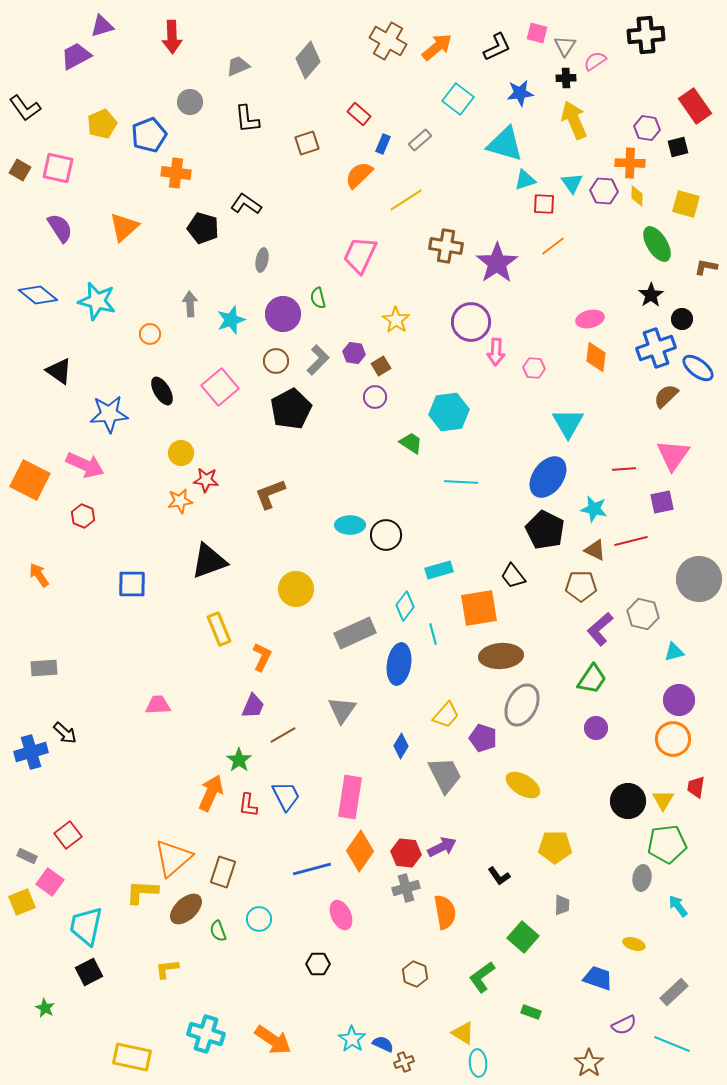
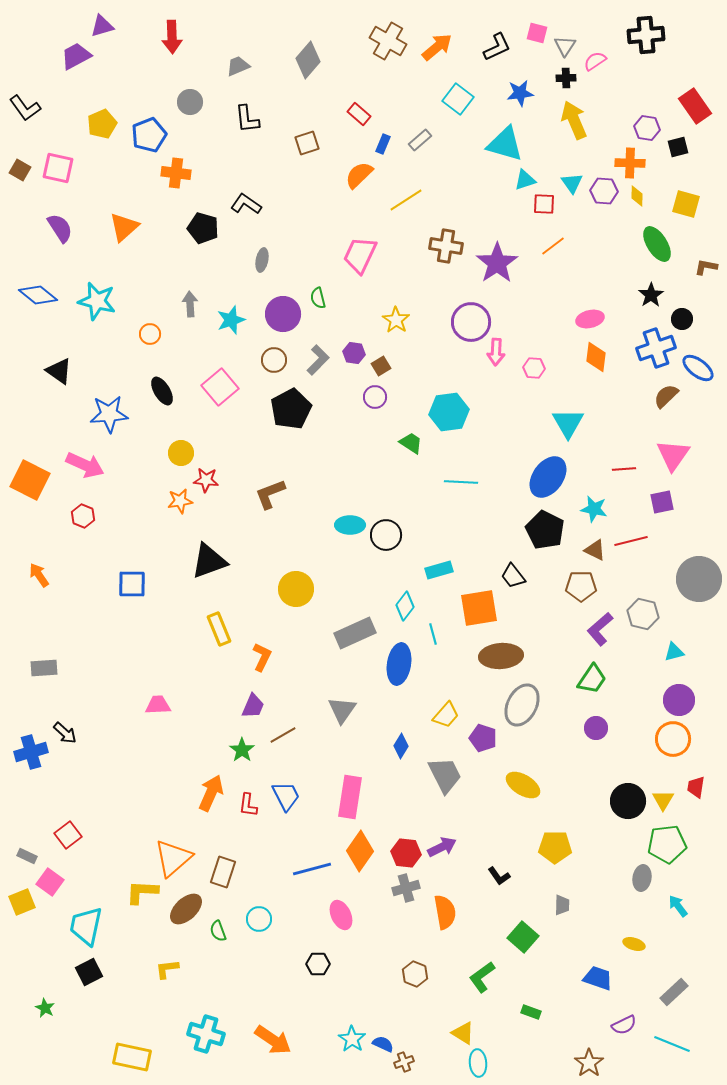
brown circle at (276, 361): moved 2 px left, 1 px up
green star at (239, 760): moved 3 px right, 10 px up
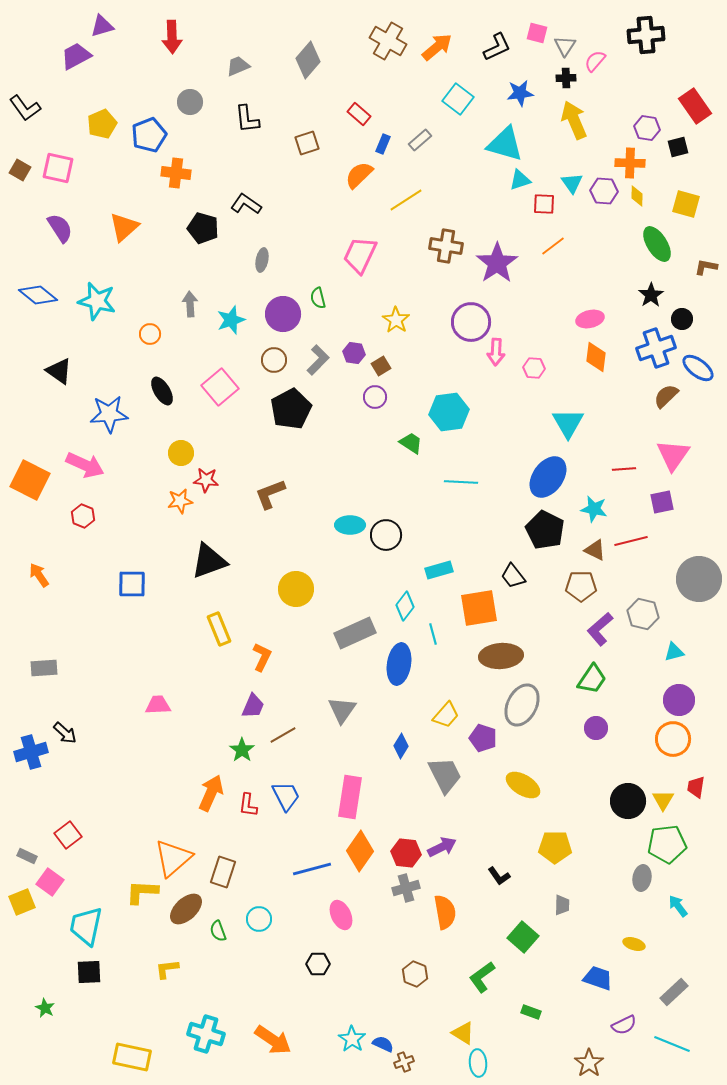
pink semicircle at (595, 61): rotated 15 degrees counterclockwise
cyan triangle at (525, 180): moved 5 px left
black square at (89, 972): rotated 24 degrees clockwise
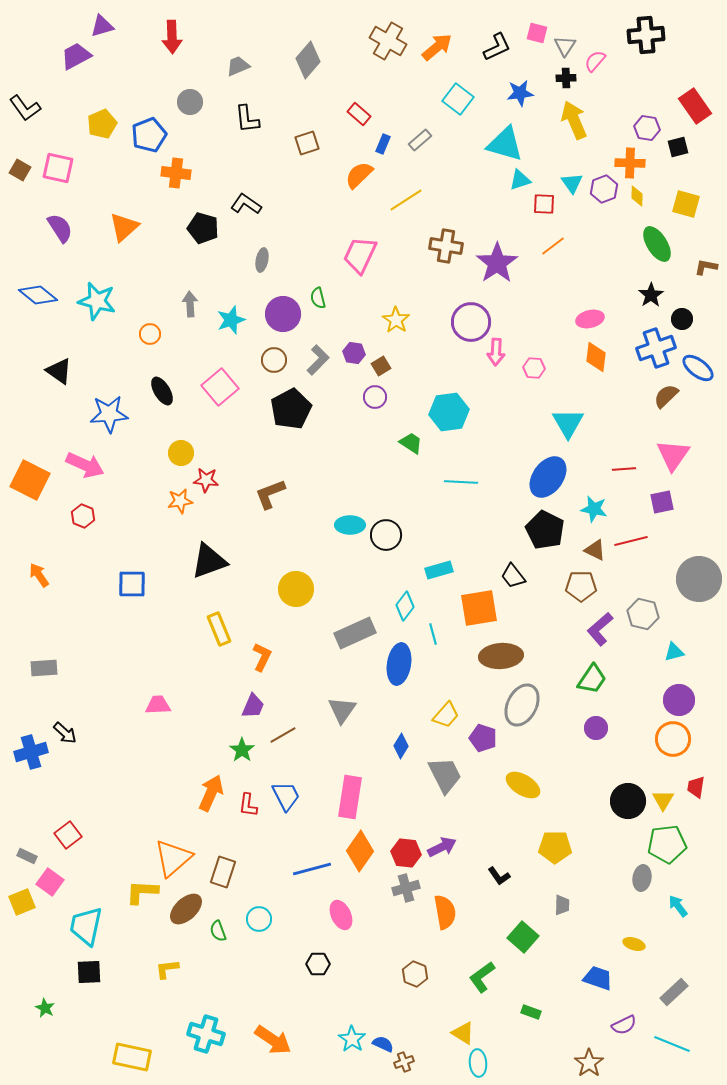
purple hexagon at (604, 191): moved 2 px up; rotated 24 degrees counterclockwise
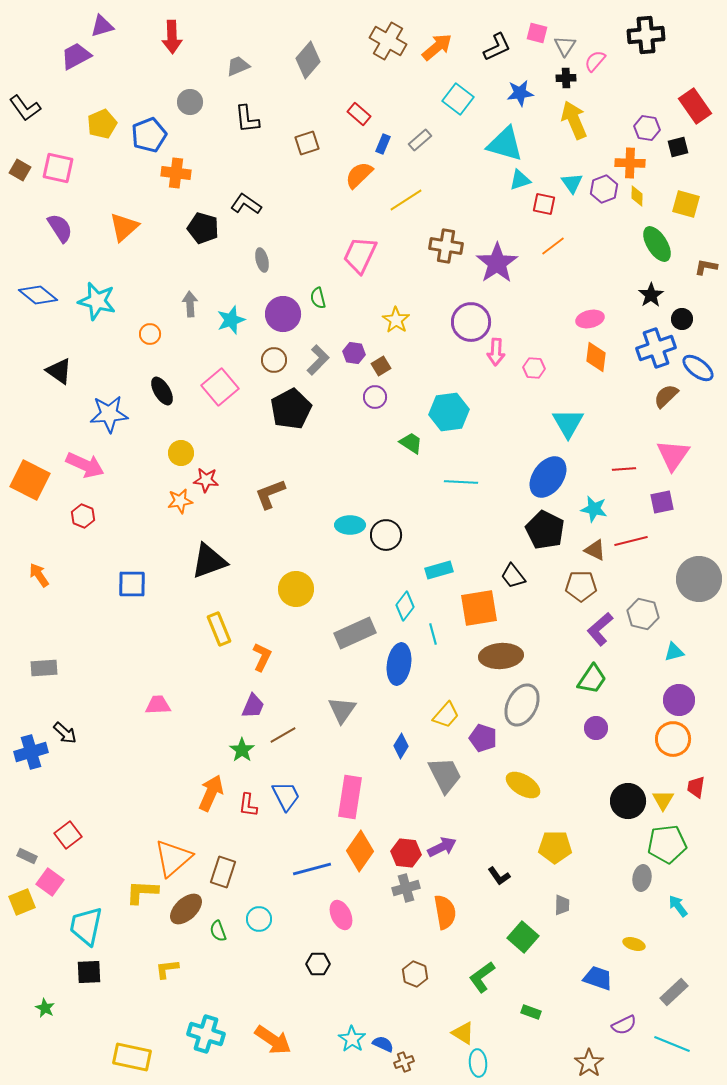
red square at (544, 204): rotated 10 degrees clockwise
gray ellipse at (262, 260): rotated 25 degrees counterclockwise
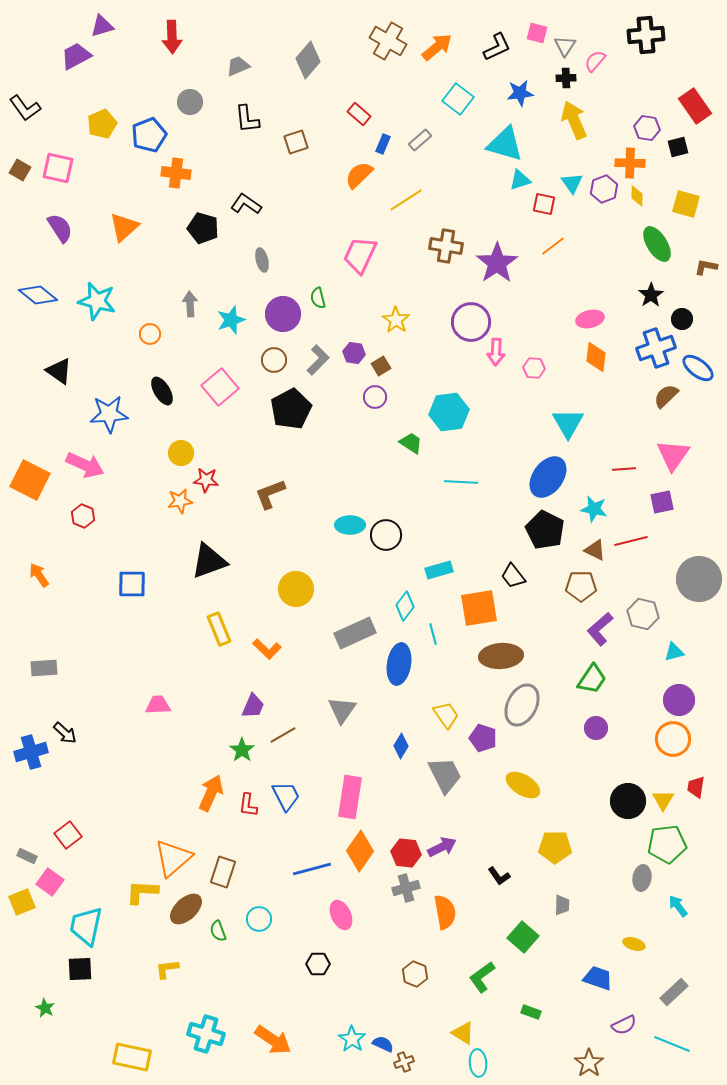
brown square at (307, 143): moved 11 px left, 1 px up
orange L-shape at (262, 657): moved 5 px right, 8 px up; rotated 108 degrees clockwise
yellow trapezoid at (446, 715): rotated 76 degrees counterclockwise
black square at (89, 972): moved 9 px left, 3 px up
